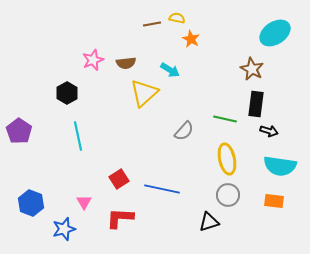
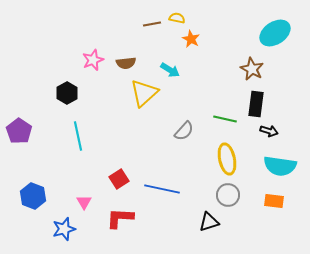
blue hexagon: moved 2 px right, 7 px up
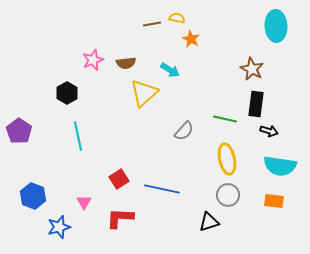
cyan ellipse: moved 1 px right, 7 px up; rotated 60 degrees counterclockwise
blue star: moved 5 px left, 2 px up
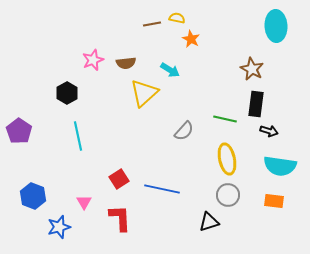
red L-shape: rotated 84 degrees clockwise
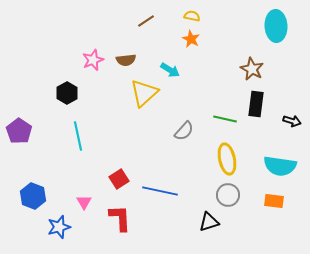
yellow semicircle: moved 15 px right, 2 px up
brown line: moved 6 px left, 3 px up; rotated 24 degrees counterclockwise
brown semicircle: moved 3 px up
black arrow: moved 23 px right, 10 px up
blue line: moved 2 px left, 2 px down
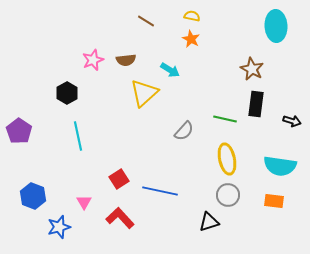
brown line: rotated 66 degrees clockwise
red L-shape: rotated 40 degrees counterclockwise
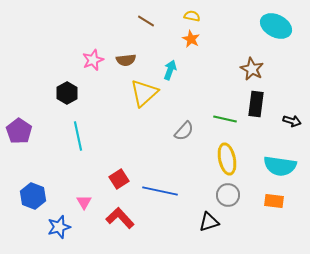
cyan ellipse: rotated 60 degrees counterclockwise
cyan arrow: rotated 102 degrees counterclockwise
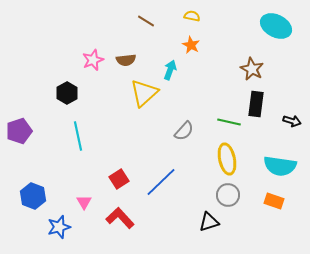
orange star: moved 6 px down
green line: moved 4 px right, 3 px down
purple pentagon: rotated 20 degrees clockwise
blue line: moved 1 px right, 9 px up; rotated 56 degrees counterclockwise
orange rectangle: rotated 12 degrees clockwise
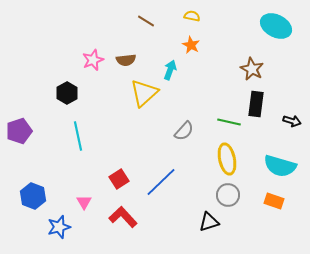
cyan semicircle: rotated 8 degrees clockwise
red L-shape: moved 3 px right, 1 px up
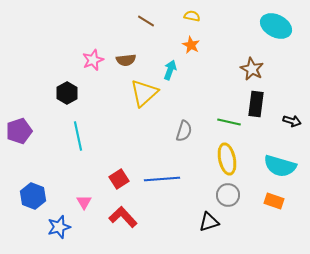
gray semicircle: rotated 25 degrees counterclockwise
blue line: moved 1 px right, 3 px up; rotated 40 degrees clockwise
